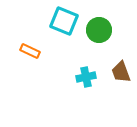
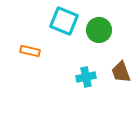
orange rectangle: rotated 12 degrees counterclockwise
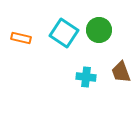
cyan square: moved 12 px down; rotated 12 degrees clockwise
orange rectangle: moved 9 px left, 13 px up
cyan cross: rotated 18 degrees clockwise
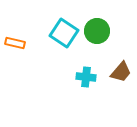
green circle: moved 2 px left, 1 px down
orange rectangle: moved 6 px left, 5 px down
brown trapezoid: rotated 120 degrees counterclockwise
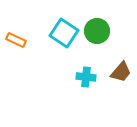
orange rectangle: moved 1 px right, 3 px up; rotated 12 degrees clockwise
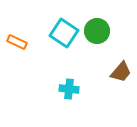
orange rectangle: moved 1 px right, 2 px down
cyan cross: moved 17 px left, 12 px down
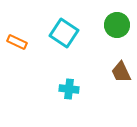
green circle: moved 20 px right, 6 px up
brown trapezoid: rotated 115 degrees clockwise
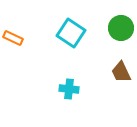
green circle: moved 4 px right, 3 px down
cyan square: moved 7 px right
orange rectangle: moved 4 px left, 4 px up
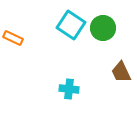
green circle: moved 18 px left
cyan square: moved 8 px up
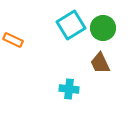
cyan square: rotated 24 degrees clockwise
orange rectangle: moved 2 px down
brown trapezoid: moved 21 px left, 9 px up
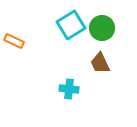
green circle: moved 1 px left
orange rectangle: moved 1 px right, 1 px down
